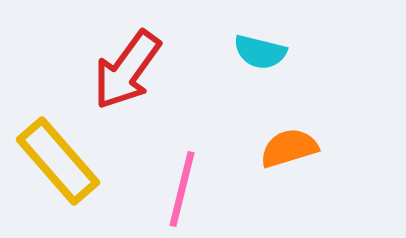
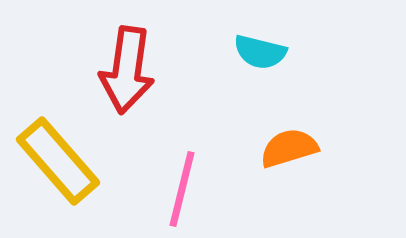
red arrow: rotated 28 degrees counterclockwise
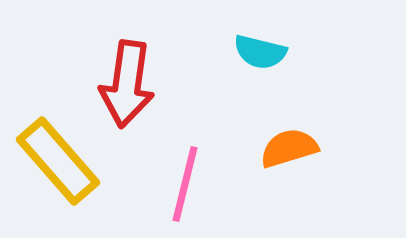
red arrow: moved 14 px down
pink line: moved 3 px right, 5 px up
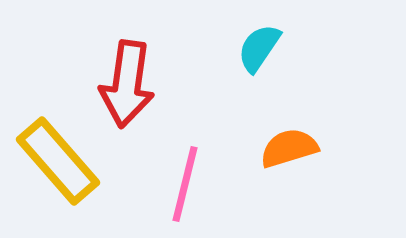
cyan semicircle: moved 1 px left, 4 px up; rotated 110 degrees clockwise
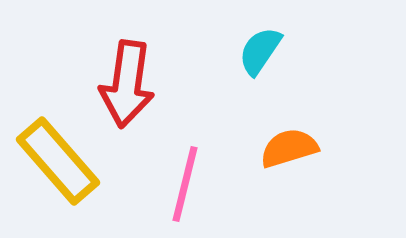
cyan semicircle: moved 1 px right, 3 px down
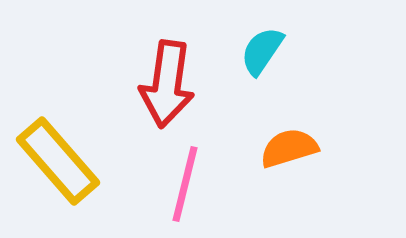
cyan semicircle: moved 2 px right
red arrow: moved 40 px right
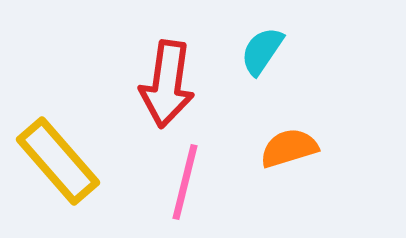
pink line: moved 2 px up
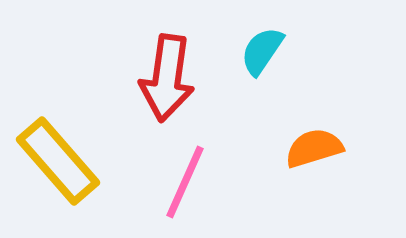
red arrow: moved 6 px up
orange semicircle: moved 25 px right
pink line: rotated 10 degrees clockwise
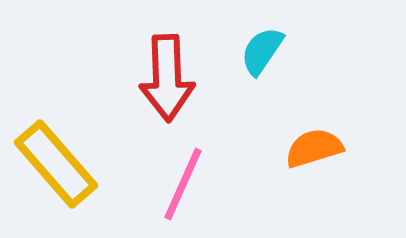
red arrow: rotated 10 degrees counterclockwise
yellow rectangle: moved 2 px left, 3 px down
pink line: moved 2 px left, 2 px down
